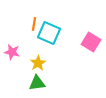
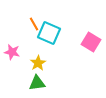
orange line: rotated 40 degrees counterclockwise
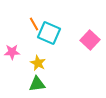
pink square: moved 1 px left, 2 px up; rotated 12 degrees clockwise
pink star: rotated 14 degrees counterclockwise
yellow star: rotated 14 degrees counterclockwise
green triangle: moved 1 px down
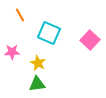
orange line: moved 14 px left, 9 px up
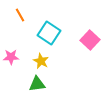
cyan square: rotated 10 degrees clockwise
pink star: moved 1 px left, 5 px down
yellow star: moved 3 px right, 2 px up
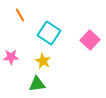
yellow star: moved 2 px right
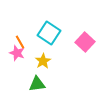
orange line: moved 27 px down
pink square: moved 5 px left, 2 px down
pink star: moved 6 px right, 4 px up; rotated 21 degrees clockwise
yellow star: rotated 14 degrees clockwise
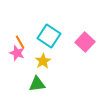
cyan square: moved 3 px down
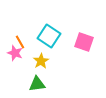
pink square: moved 1 px left; rotated 24 degrees counterclockwise
pink star: moved 2 px left
yellow star: moved 2 px left
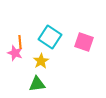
cyan square: moved 1 px right, 1 px down
orange line: rotated 24 degrees clockwise
